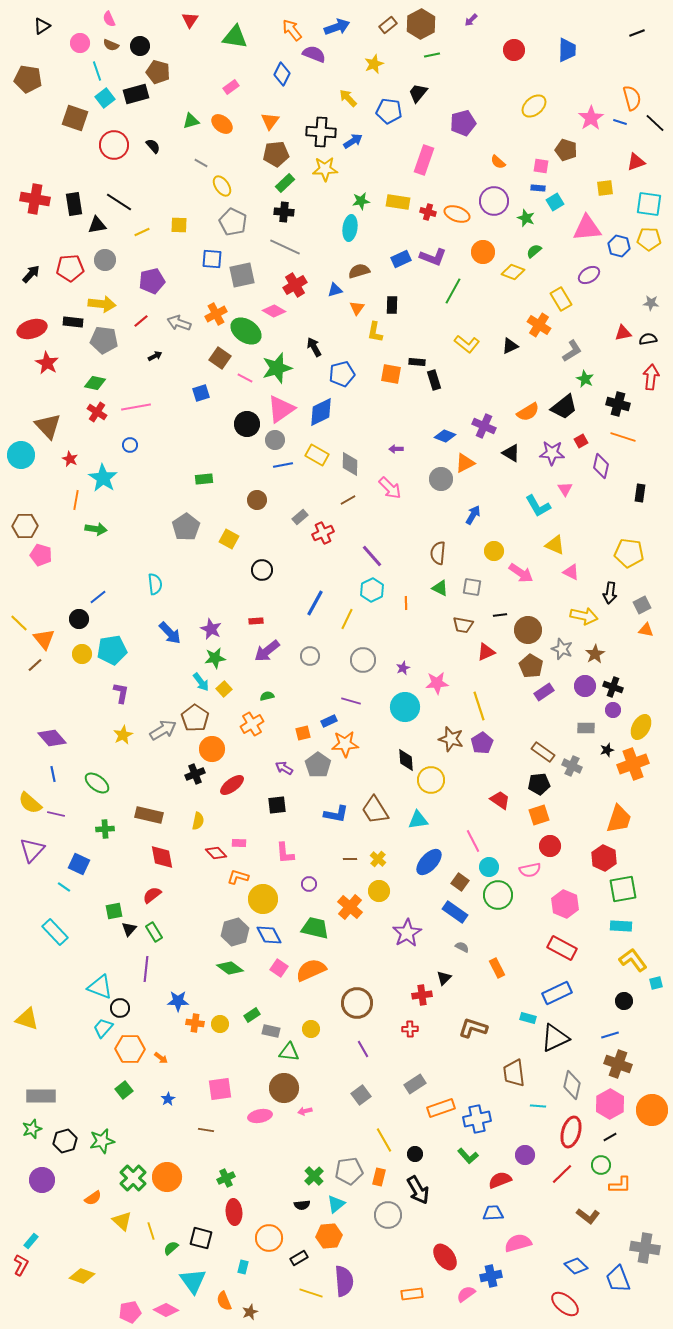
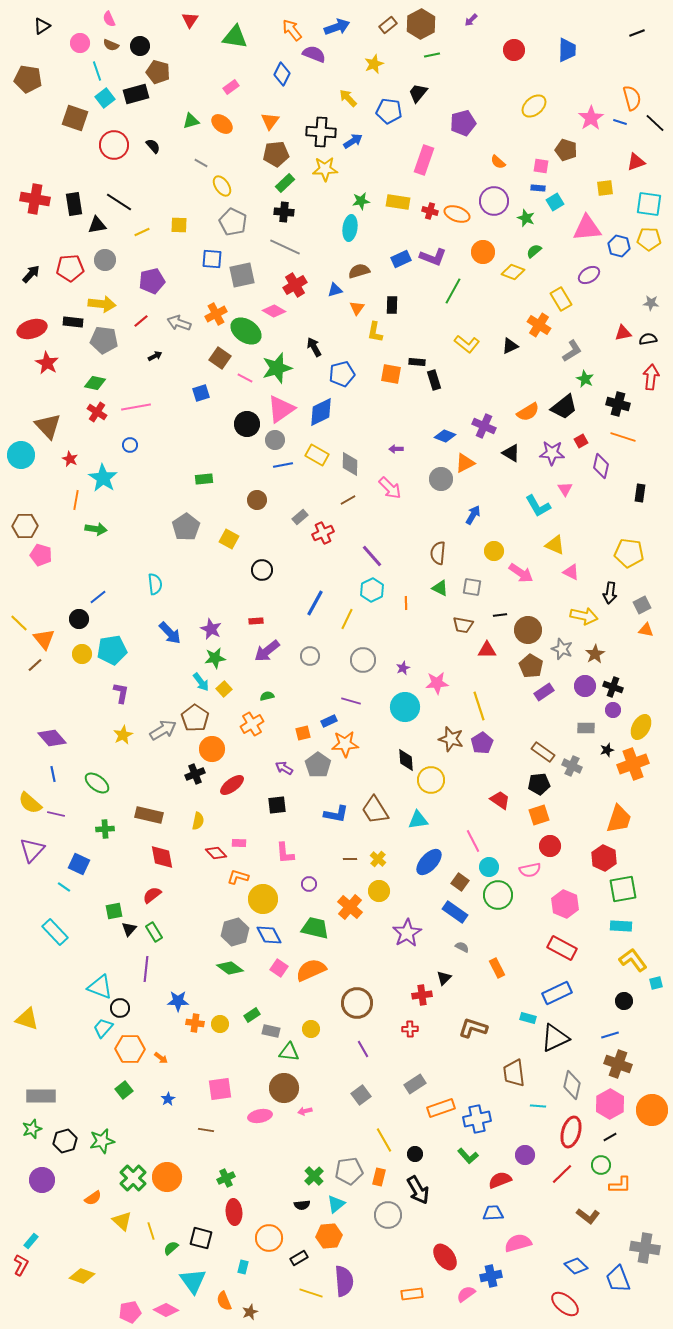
red cross at (428, 212): moved 2 px right, 1 px up
red triangle at (486, 652): moved 1 px right, 2 px up; rotated 24 degrees clockwise
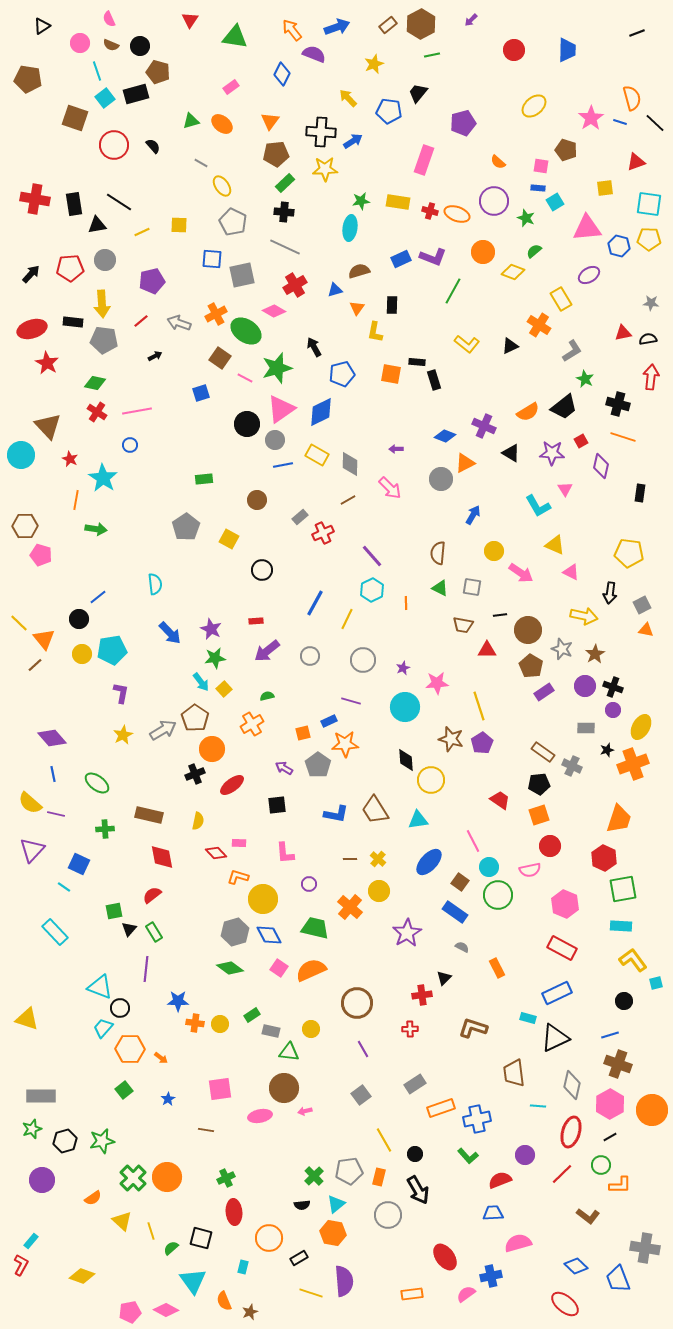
yellow arrow at (102, 304): rotated 80 degrees clockwise
pink line at (136, 407): moved 1 px right, 4 px down
orange hexagon at (329, 1236): moved 4 px right, 3 px up; rotated 15 degrees clockwise
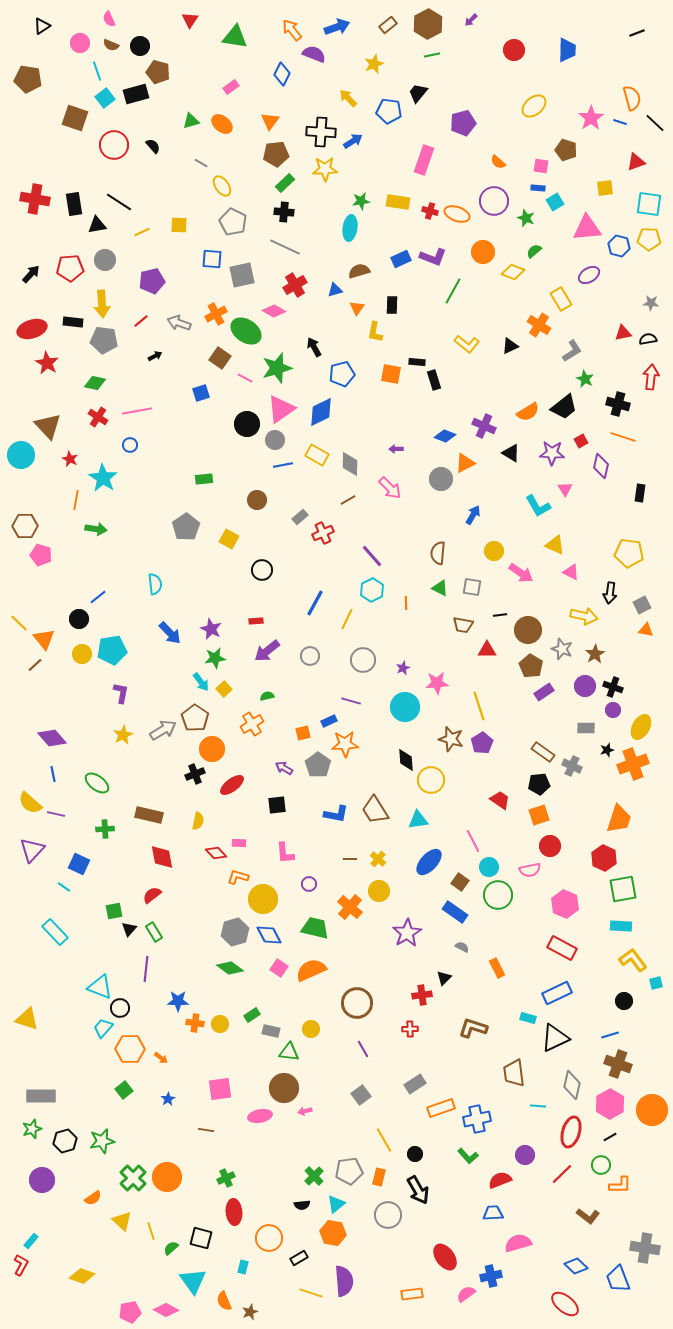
brown hexagon at (421, 24): moved 7 px right
red cross at (97, 412): moved 1 px right, 5 px down
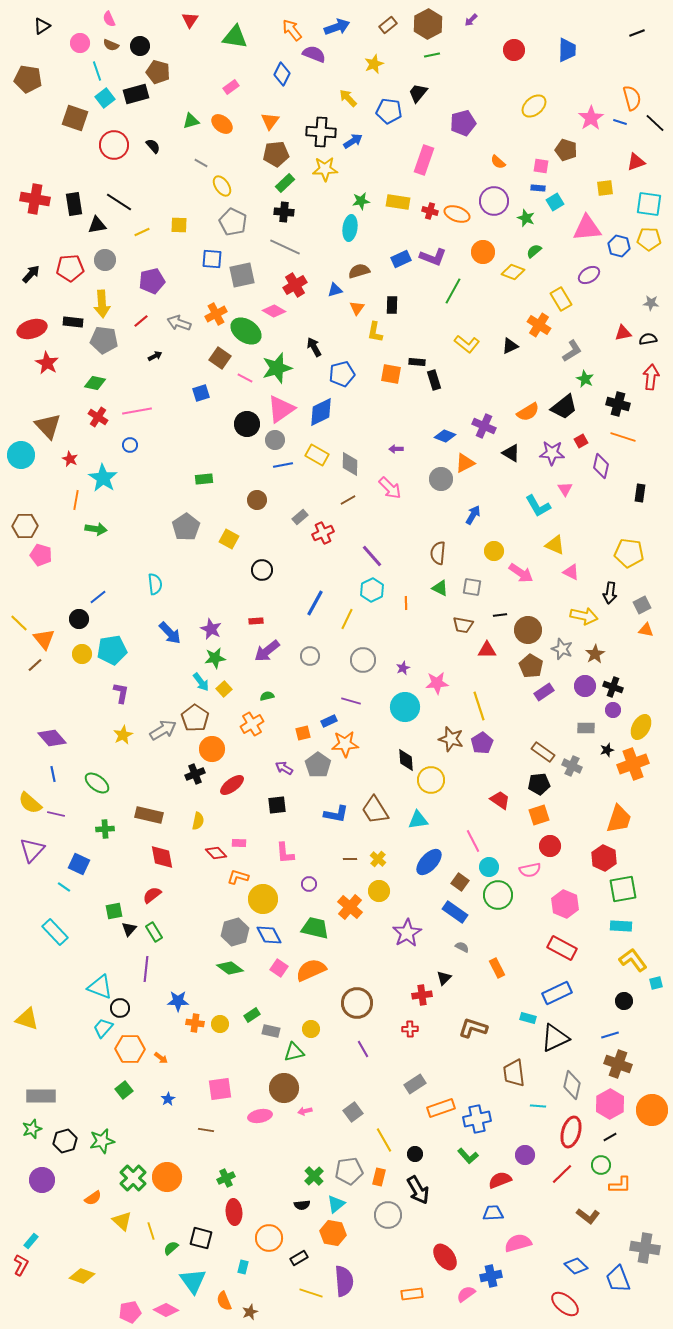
green triangle at (289, 1052): moved 5 px right; rotated 20 degrees counterclockwise
gray square at (361, 1095): moved 8 px left, 17 px down
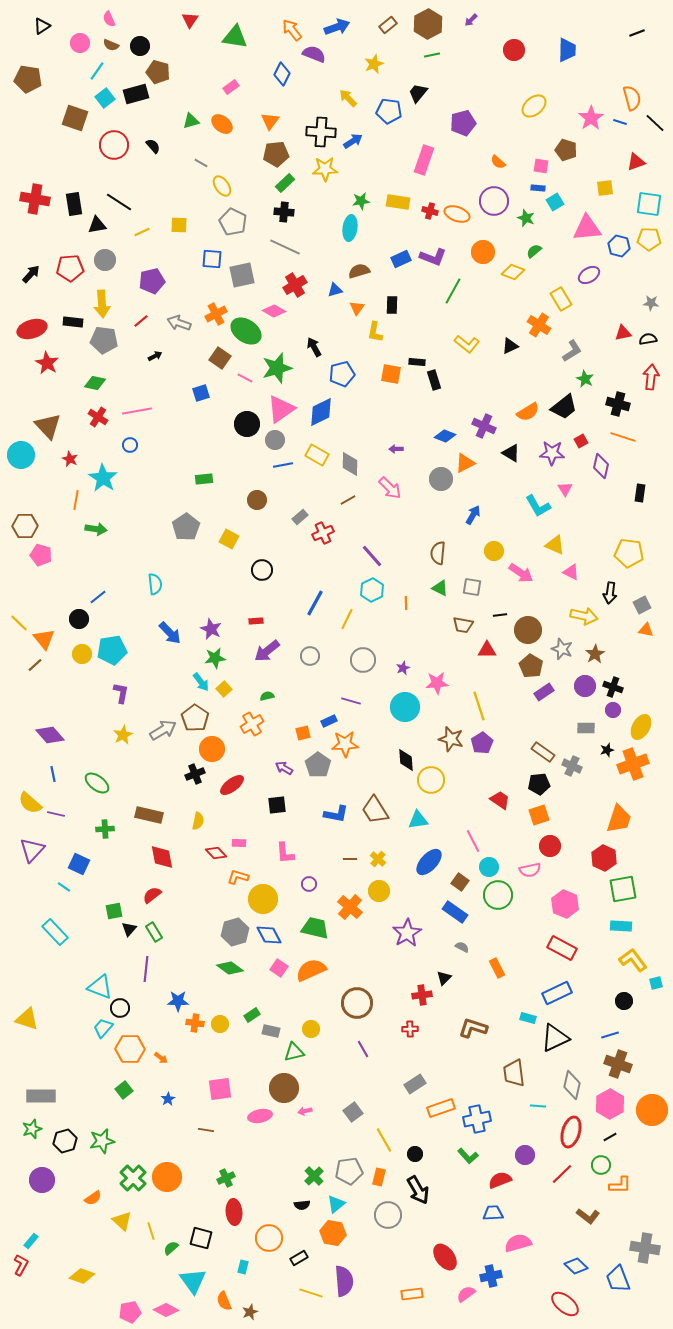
cyan line at (97, 71): rotated 54 degrees clockwise
purple diamond at (52, 738): moved 2 px left, 3 px up
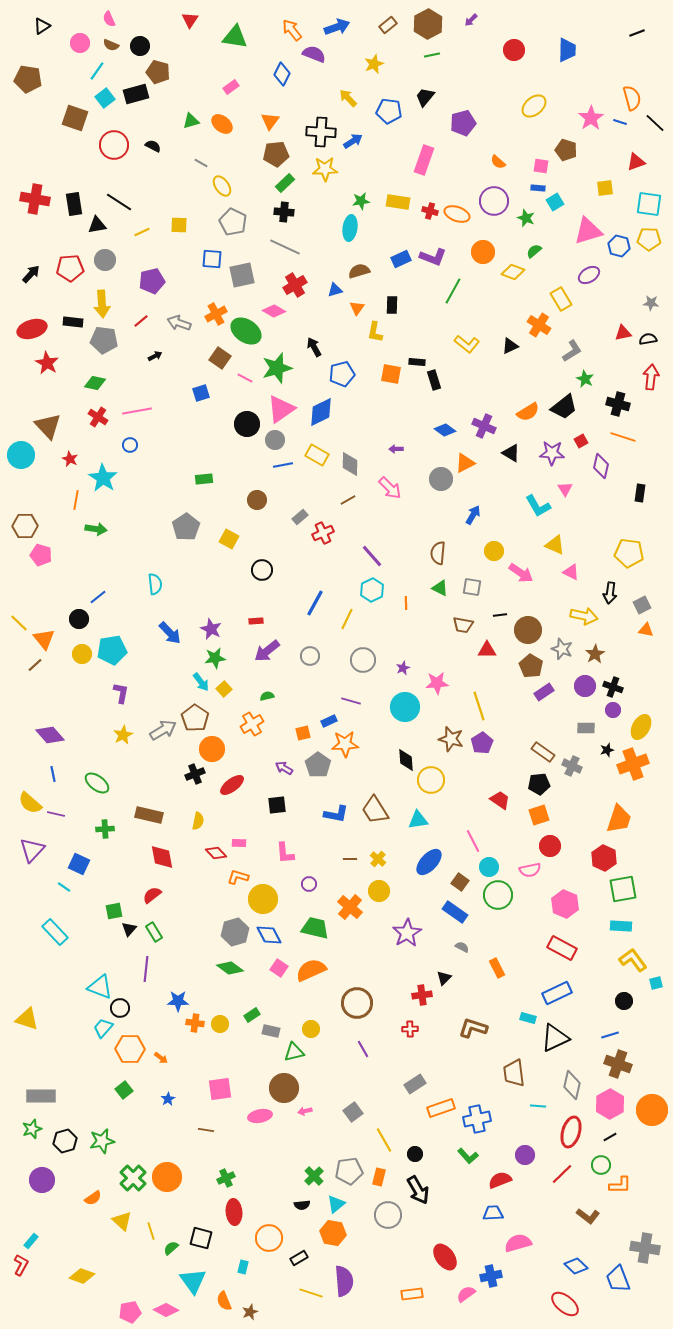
black trapezoid at (418, 93): moved 7 px right, 4 px down
black semicircle at (153, 146): rotated 21 degrees counterclockwise
pink triangle at (587, 228): moved 1 px right, 3 px down; rotated 12 degrees counterclockwise
blue diamond at (445, 436): moved 6 px up; rotated 15 degrees clockwise
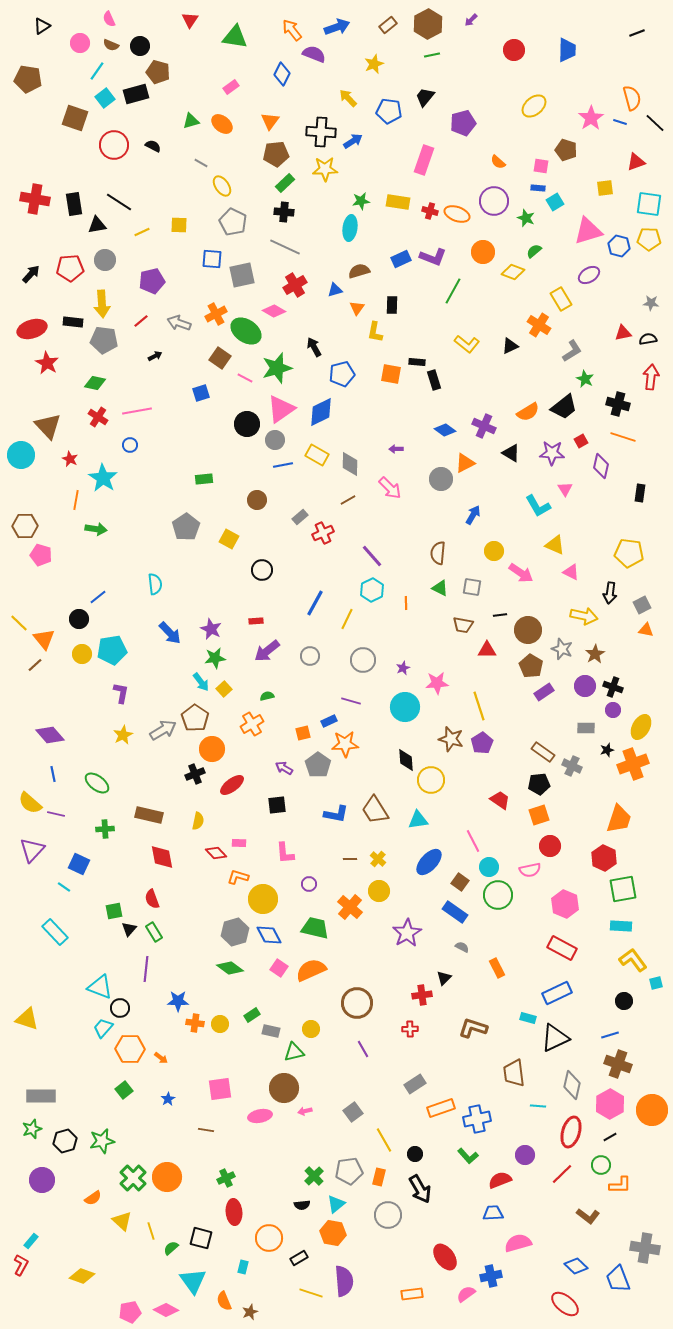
red semicircle at (152, 895): moved 4 px down; rotated 72 degrees counterclockwise
black arrow at (418, 1190): moved 2 px right, 1 px up
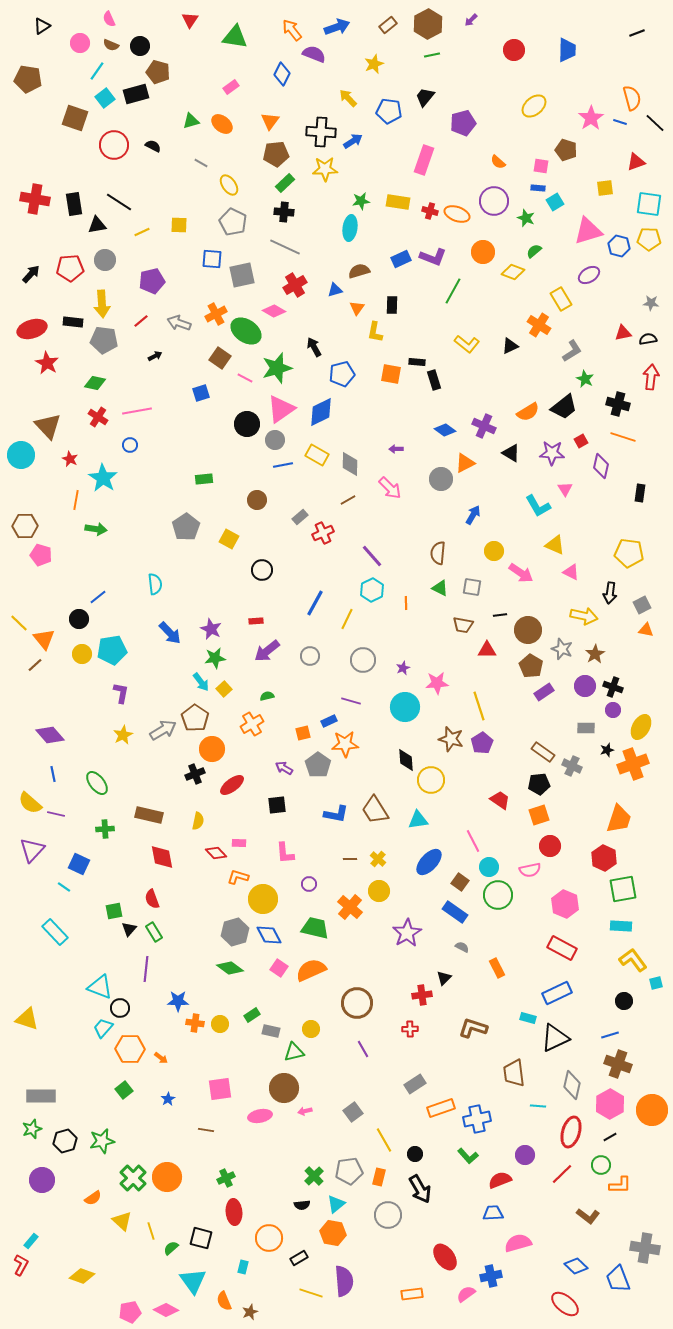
yellow ellipse at (222, 186): moved 7 px right, 1 px up
green ellipse at (97, 783): rotated 15 degrees clockwise
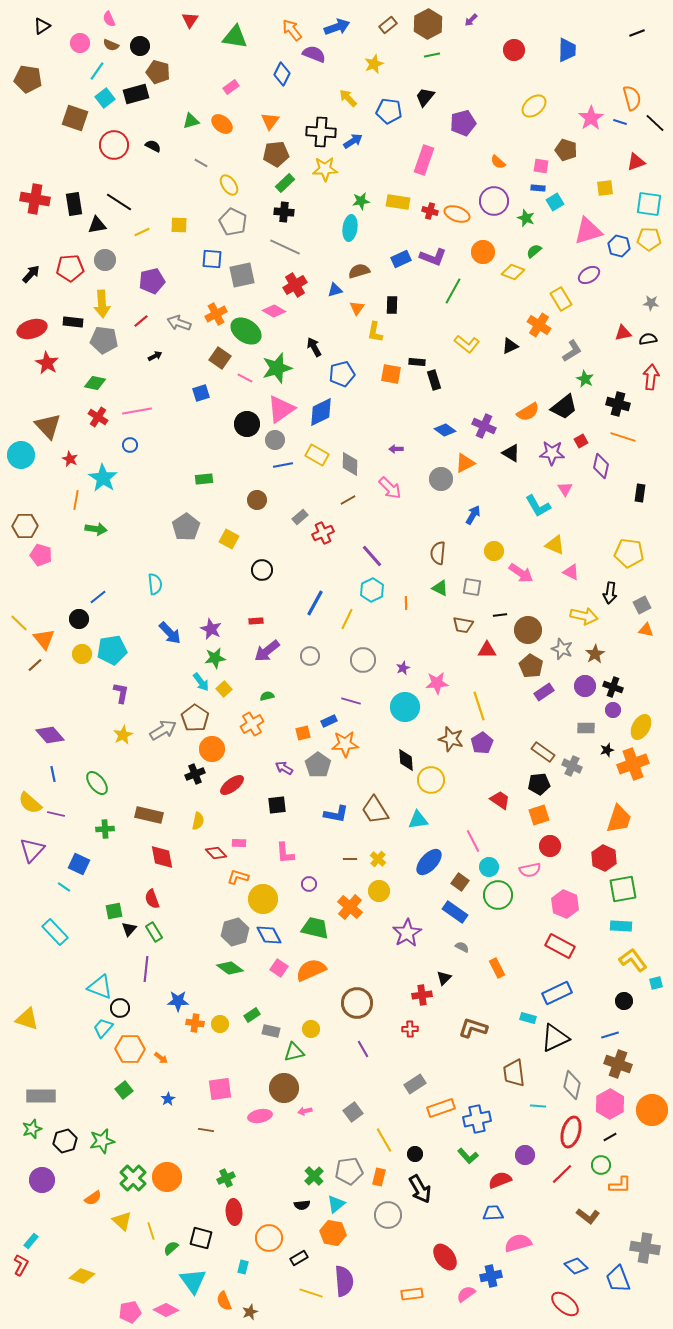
red rectangle at (562, 948): moved 2 px left, 2 px up
